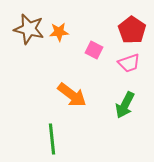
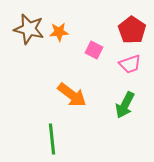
pink trapezoid: moved 1 px right, 1 px down
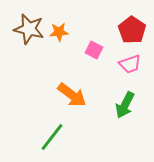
green line: moved 2 px up; rotated 44 degrees clockwise
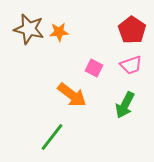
pink square: moved 18 px down
pink trapezoid: moved 1 px right, 1 px down
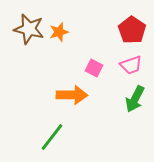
orange star: rotated 12 degrees counterclockwise
orange arrow: rotated 36 degrees counterclockwise
green arrow: moved 10 px right, 6 px up
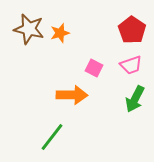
orange star: moved 1 px right, 1 px down
